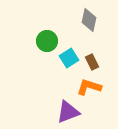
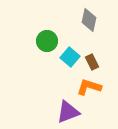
cyan square: moved 1 px right, 1 px up; rotated 18 degrees counterclockwise
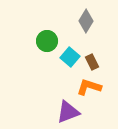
gray diamond: moved 3 px left, 1 px down; rotated 20 degrees clockwise
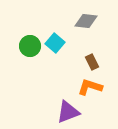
gray diamond: rotated 65 degrees clockwise
green circle: moved 17 px left, 5 px down
cyan square: moved 15 px left, 14 px up
orange L-shape: moved 1 px right
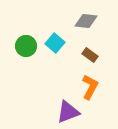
green circle: moved 4 px left
brown rectangle: moved 2 px left, 7 px up; rotated 28 degrees counterclockwise
orange L-shape: rotated 100 degrees clockwise
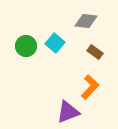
brown rectangle: moved 5 px right, 3 px up
orange L-shape: rotated 15 degrees clockwise
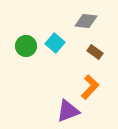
purple triangle: moved 1 px up
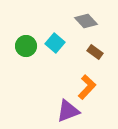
gray diamond: rotated 40 degrees clockwise
orange L-shape: moved 3 px left
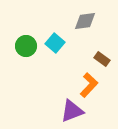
gray diamond: moved 1 px left; rotated 55 degrees counterclockwise
brown rectangle: moved 7 px right, 7 px down
orange L-shape: moved 2 px right, 2 px up
purple triangle: moved 4 px right
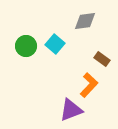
cyan square: moved 1 px down
purple triangle: moved 1 px left, 1 px up
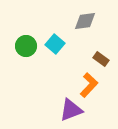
brown rectangle: moved 1 px left
